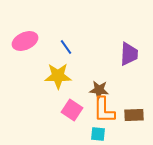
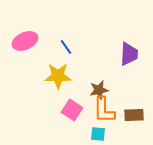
brown star: rotated 18 degrees counterclockwise
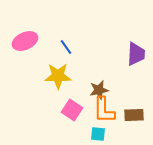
purple trapezoid: moved 7 px right
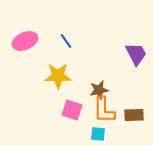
blue line: moved 6 px up
purple trapezoid: rotated 30 degrees counterclockwise
pink square: rotated 15 degrees counterclockwise
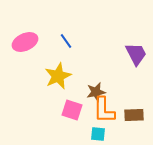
pink ellipse: moved 1 px down
yellow star: rotated 24 degrees counterclockwise
brown star: moved 3 px left, 2 px down
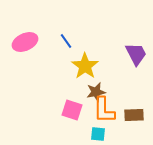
yellow star: moved 27 px right, 10 px up; rotated 12 degrees counterclockwise
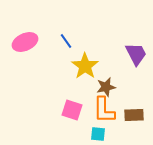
brown star: moved 10 px right, 5 px up
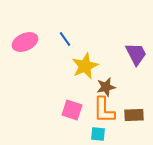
blue line: moved 1 px left, 2 px up
yellow star: rotated 12 degrees clockwise
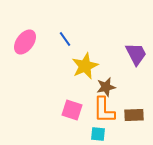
pink ellipse: rotated 30 degrees counterclockwise
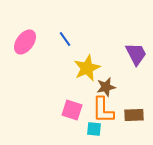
yellow star: moved 2 px right, 2 px down
orange L-shape: moved 1 px left
cyan square: moved 4 px left, 5 px up
